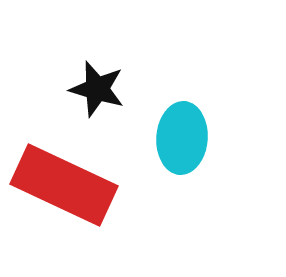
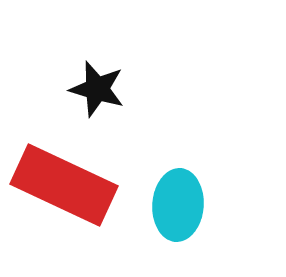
cyan ellipse: moved 4 px left, 67 px down
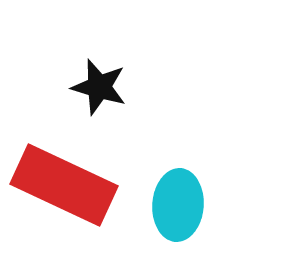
black star: moved 2 px right, 2 px up
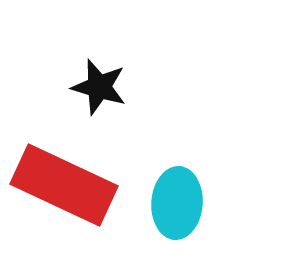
cyan ellipse: moved 1 px left, 2 px up
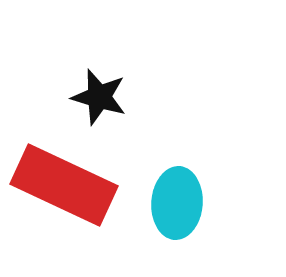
black star: moved 10 px down
